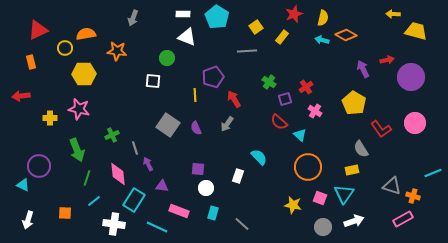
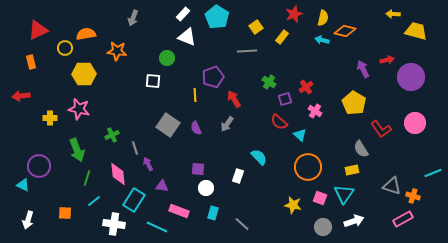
white rectangle at (183, 14): rotated 48 degrees counterclockwise
orange diamond at (346, 35): moved 1 px left, 4 px up; rotated 15 degrees counterclockwise
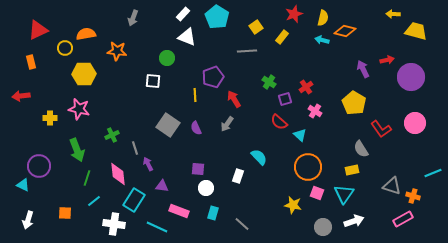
pink square at (320, 198): moved 3 px left, 5 px up
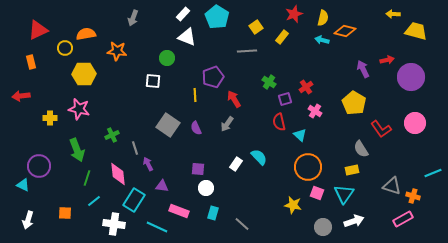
red semicircle at (279, 122): rotated 36 degrees clockwise
white rectangle at (238, 176): moved 2 px left, 12 px up; rotated 16 degrees clockwise
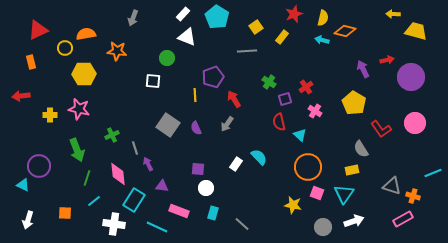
yellow cross at (50, 118): moved 3 px up
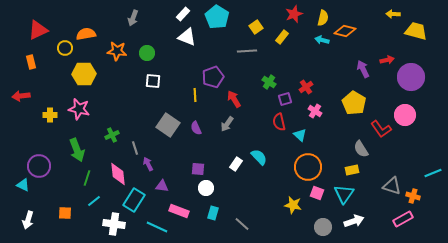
green circle at (167, 58): moved 20 px left, 5 px up
pink circle at (415, 123): moved 10 px left, 8 px up
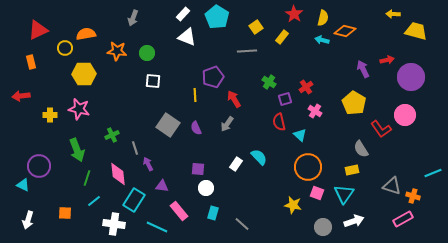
red star at (294, 14): rotated 18 degrees counterclockwise
pink rectangle at (179, 211): rotated 30 degrees clockwise
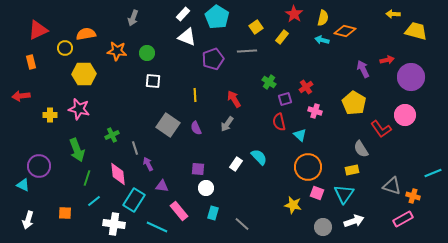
purple pentagon at (213, 77): moved 18 px up
pink cross at (315, 111): rotated 16 degrees counterclockwise
